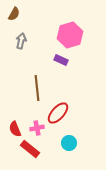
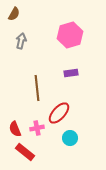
purple rectangle: moved 10 px right, 13 px down; rotated 32 degrees counterclockwise
red ellipse: moved 1 px right
cyan circle: moved 1 px right, 5 px up
red rectangle: moved 5 px left, 3 px down
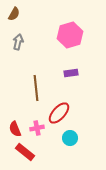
gray arrow: moved 3 px left, 1 px down
brown line: moved 1 px left
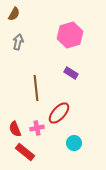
purple rectangle: rotated 40 degrees clockwise
cyan circle: moved 4 px right, 5 px down
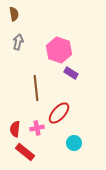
brown semicircle: rotated 40 degrees counterclockwise
pink hexagon: moved 11 px left, 15 px down; rotated 25 degrees counterclockwise
red semicircle: rotated 28 degrees clockwise
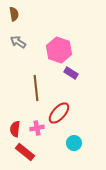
gray arrow: rotated 70 degrees counterclockwise
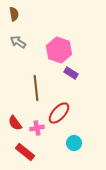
red semicircle: moved 6 px up; rotated 42 degrees counterclockwise
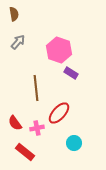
gray arrow: rotated 98 degrees clockwise
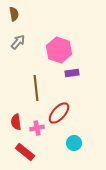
purple rectangle: moved 1 px right; rotated 40 degrees counterclockwise
red semicircle: moved 1 px right, 1 px up; rotated 28 degrees clockwise
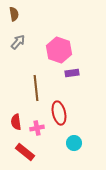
red ellipse: rotated 55 degrees counterclockwise
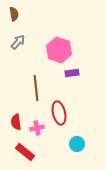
cyan circle: moved 3 px right, 1 px down
